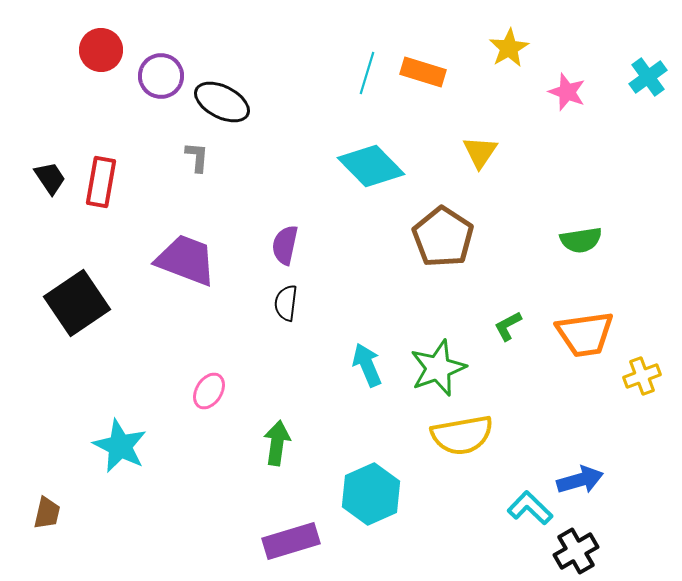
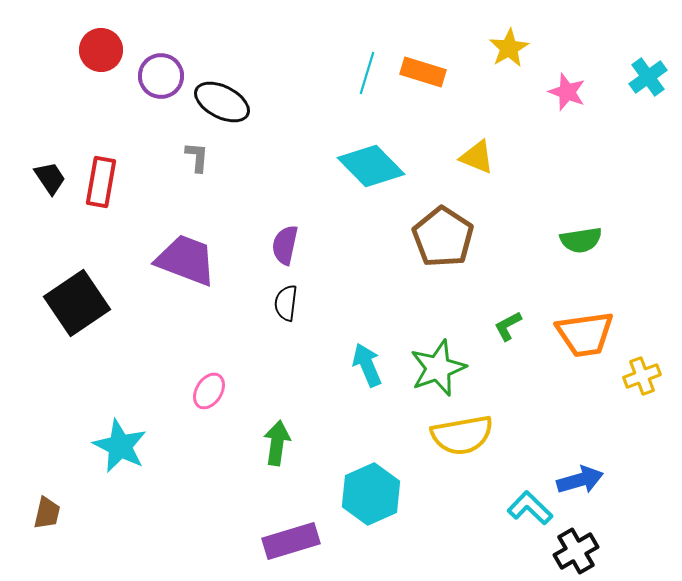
yellow triangle: moved 3 px left, 5 px down; rotated 42 degrees counterclockwise
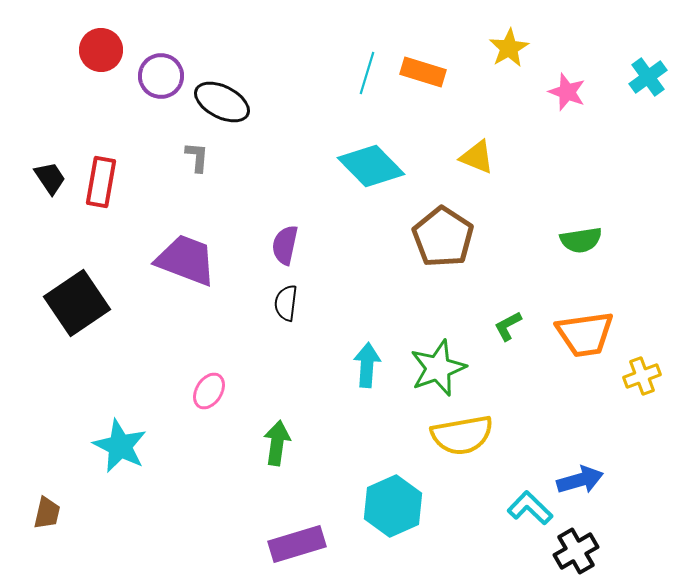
cyan arrow: rotated 27 degrees clockwise
cyan hexagon: moved 22 px right, 12 px down
purple rectangle: moved 6 px right, 3 px down
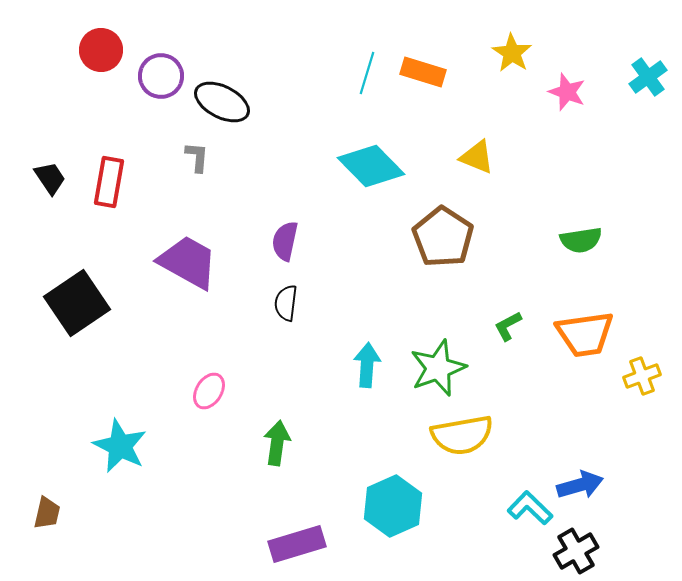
yellow star: moved 3 px right, 5 px down; rotated 9 degrees counterclockwise
red rectangle: moved 8 px right
purple semicircle: moved 4 px up
purple trapezoid: moved 2 px right, 2 px down; rotated 8 degrees clockwise
blue arrow: moved 5 px down
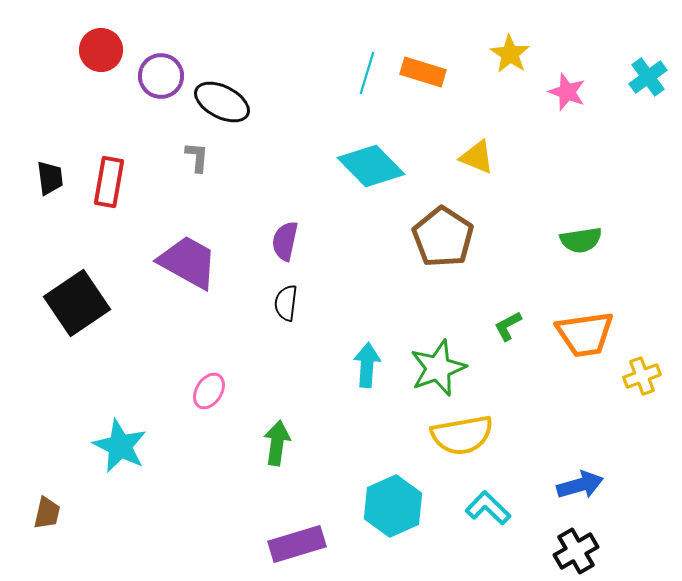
yellow star: moved 2 px left, 1 px down
black trapezoid: rotated 27 degrees clockwise
cyan L-shape: moved 42 px left
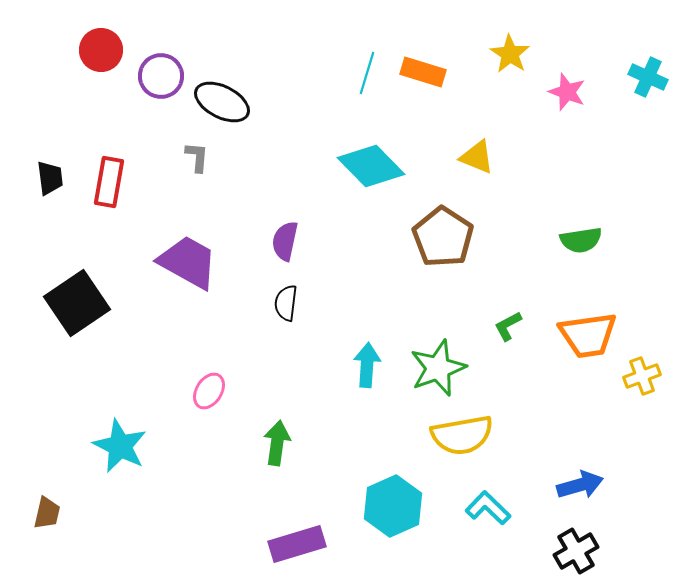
cyan cross: rotated 30 degrees counterclockwise
orange trapezoid: moved 3 px right, 1 px down
